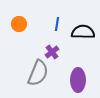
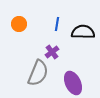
purple ellipse: moved 5 px left, 3 px down; rotated 25 degrees counterclockwise
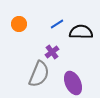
blue line: rotated 48 degrees clockwise
black semicircle: moved 2 px left
gray semicircle: moved 1 px right, 1 px down
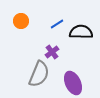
orange circle: moved 2 px right, 3 px up
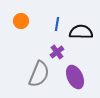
blue line: rotated 48 degrees counterclockwise
purple cross: moved 5 px right
purple ellipse: moved 2 px right, 6 px up
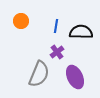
blue line: moved 1 px left, 2 px down
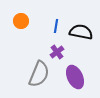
black semicircle: rotated 10 degrees clockwise
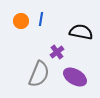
blue line: moved 15 px left, 7 px up
purple ellipse: rotated 35 degrees counterclockwise
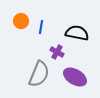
blue line: moved 8 px down
black semicircle: moved 4 px left, 1 px down
purple cross: rotated 24 degrees counterclockwise
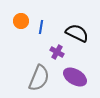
black semicircle: rotated 15 degrees clockwise
gray semicircle: moved 4 px down
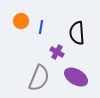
black semicircle: rotated 120 degrees counterclockwise
purple ellipse: moved 1 px right
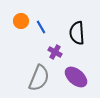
blue line: rotated 40 degrees counterclockwise
purple cross: moved 2 px left
purple ellipse: rotated 10 degrees clockwise
